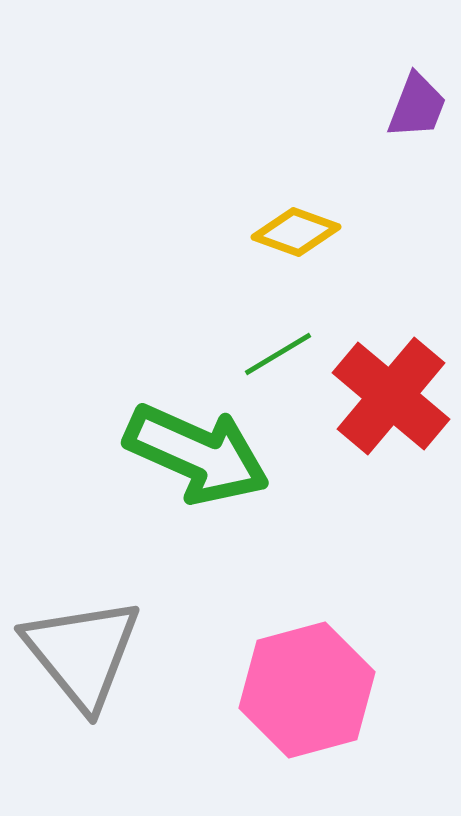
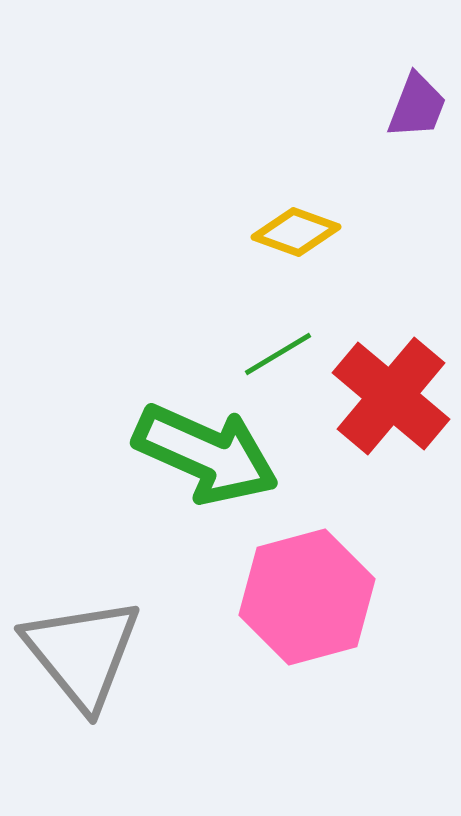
green arrow: moved 9 px right
pink hexagon: moved 93 px up
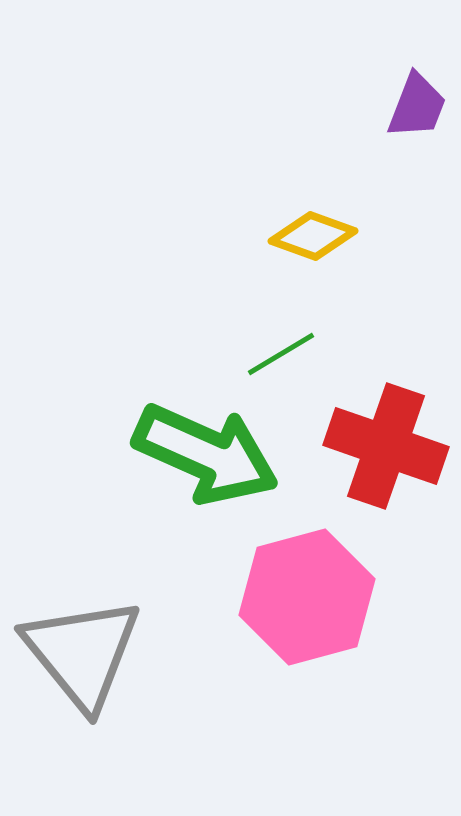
yellow diamond: moved 17 px right, 4 px down
green line: moved 3 px right
red cross: moved 5 px left, 50 px down; rotated 21 degrees counterclockwise
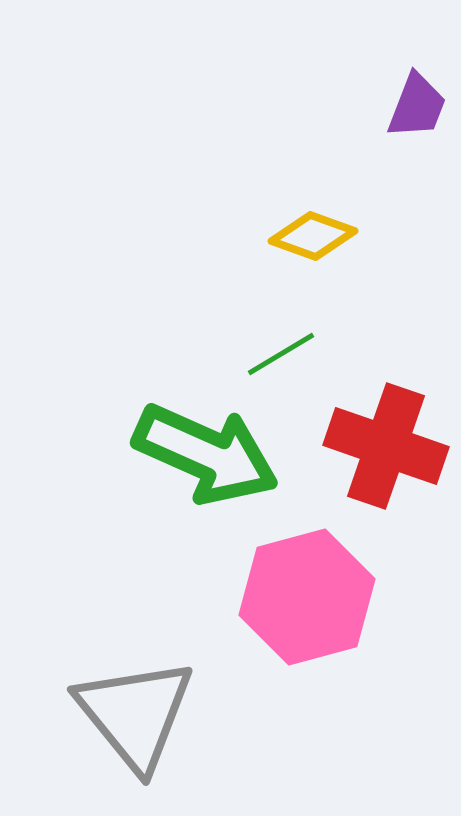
gray triangle: moved 53 px right, 61 px down
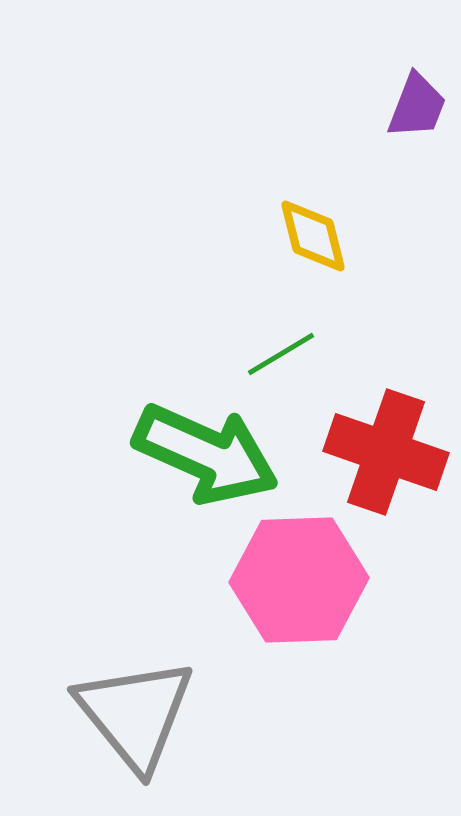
yellow diamond: rotated 56 degrees clockwise
red cross: moved 6 px down
pink hexagon: moved 8 px left, 17 px up; rotated 13 degrees clockwise
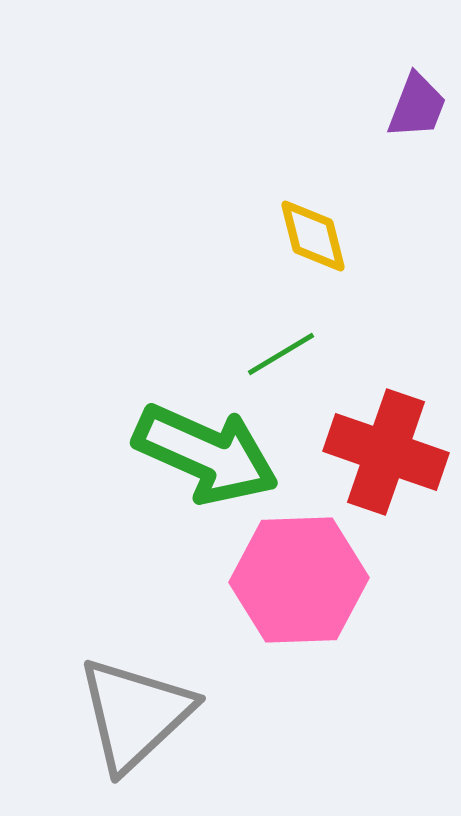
gray triangle: rotated 26 degrees clockwise
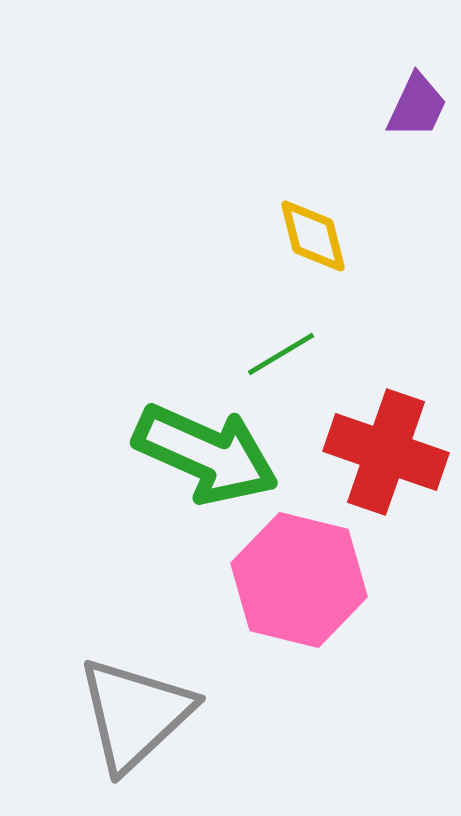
purple trapezoid: rotated 4 degrees clockwise
pink hexagon: rotated 16 degrees clockwise
